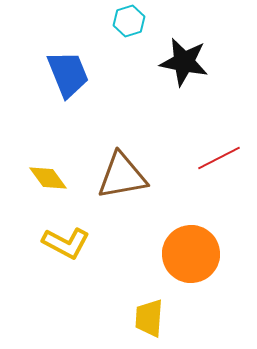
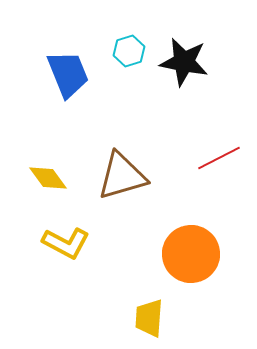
cyan hexagon: moved 30 px down
brown triangle: rotated 6 degrees counterclockwise
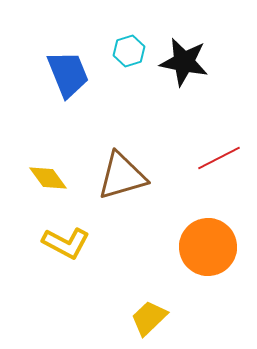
orange circle: moved 17 px right, 7 px up
yellow trapezoid: rotated 42 degrees clockwise
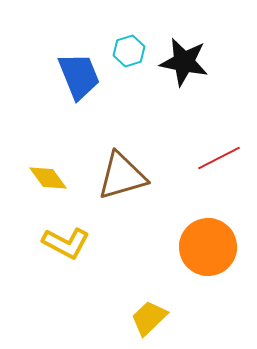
blue trapezoid: moved 11 px right, 2 px down
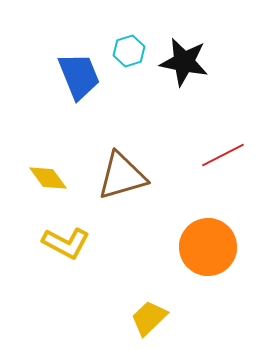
red line: moved 4 px right, 3 px up
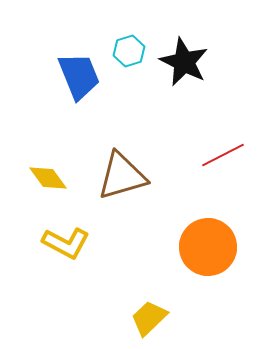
black star: rotated 15 degrees clockwise
